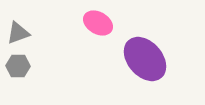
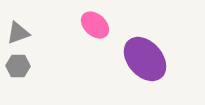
pink ellipse: moved 3 px left, 2 px down; rotated 12 degrees clockwise
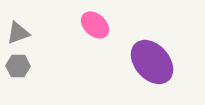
purple ellipse: moved 7 px right, 3 px down
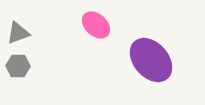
pink ellipse: moved 1 px right
purple ellipse: moved 1 px left, 2 px up
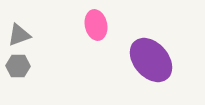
pink ellipse: rotated 36 degrees clockwise
gray triangle: moved 1 px right, 2 px down
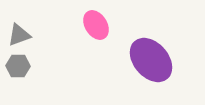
pink ellipse: rotated 20 degrees counterclockwise
